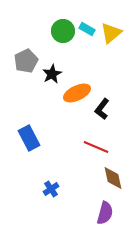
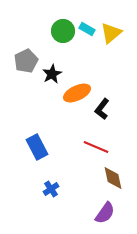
blue rectangle: moved 8 px right, 9 px down
purple semicircle: rotated 20 degrees clockwise
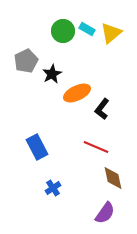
blue cross: moved 2 px right, 1 px up
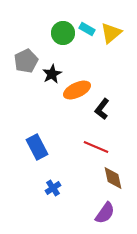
green circle: moved 2 px down
orange ellipse: moved 3 px up
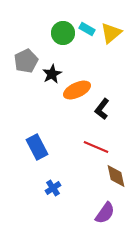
brown diamond: moved 3 px right, 2 px up
